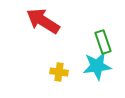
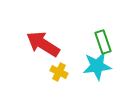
red arrow: moved 23 px down
yellow cross: rotated 18 degrees clockwise
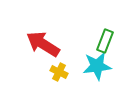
green rectangle: moved 2 px right, 1 px up; rotated 40 degrees clockwise
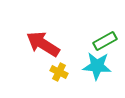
green rectangle: rotated 40 degrees clockwise
cyan star: rotated 12 degrees clockwise
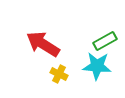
yellow cross: moved 2 px down
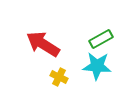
green rectangle: moved 4 px left, 2 px up
yellow cross: moved 3 px down
